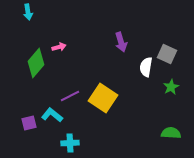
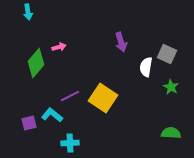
green star: rotated 14 degrees counterclockwise
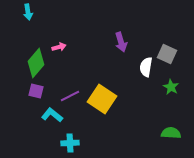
yellow square: moved 1 px left, 1 px down
purple square: moved 7 px right, 32 px up; rotated 28 degrees clockwise
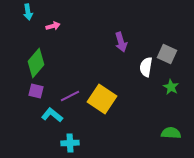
pink arrow: moved 6 px left, 21 px up
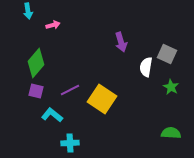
cyan arrow: moved 1 px up
pink arrow: moved 1 px up
purple line: moved 6 px up
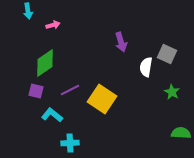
green diamond: moved 9 px right; rotated 16 degrees clockwise
green star: moved 1 px right, 5 px down
green semicircle: moved 10 px right
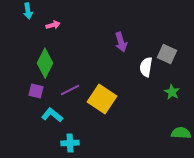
green diamond: rotated 28 degrees counterclockwise
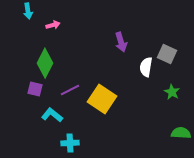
purple square: moved 1 px left, 2 px up
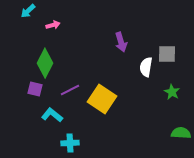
cyan arrow: rotated 56 degrees clockwise
gray square: rotated 24 degrees counterclockwise
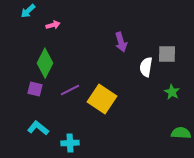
cyan L-shape: moved 14 px left, 13 px down
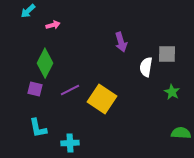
cyan L-shape: rotated 140 degrees counterclockwise
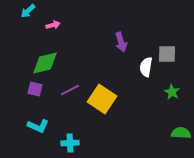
green diamond: rotated 48 degrees clockwise
cyan L-shape: moved 2 px up; rotated 55 degrees counterclockwise
